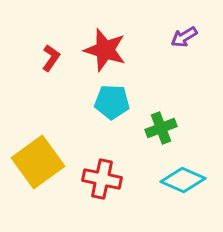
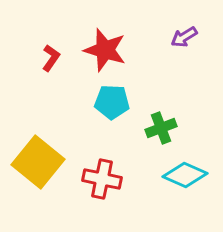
yellow square: rotated 15 degrees counterclockwise
cyan diamond: moved 2 px right, 5 px up
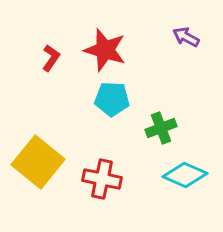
purple arrow: moved 2 px right; rotated 60 degrees clockwise
cyan pentagon: moved 3 px up
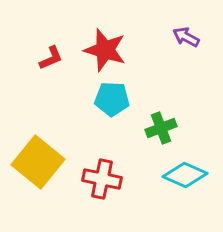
red L-shape: rotated 32 degrees clockwise
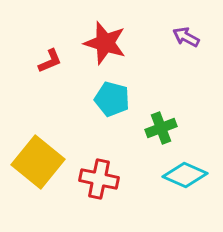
red star: moved 7 px up
red L-shape: moved 1 px left, 3 px down
cyan pentagon: rotated 12 degrees clockwise
red cross: moved 3 px left
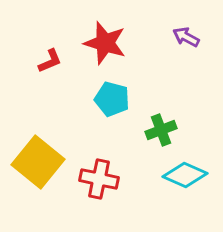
green cross: moved 2 px down
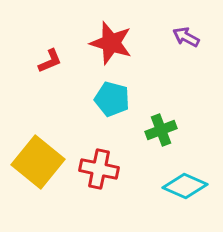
red star: moved 6 px right
cyan diamond: moved 11 px down
red cross: moved 10 px up
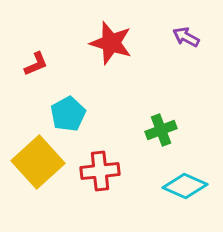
red L-shape: moved 14 px left, 3 px down
cyan pentagon: moved 44 px left, 15 px down; rotated 28 degrees clockwise
yellow square: rotated 9 degrees clockwise
red cross: moved 1 px right, 2 px down; rotated 18 degrees counterclockwise
